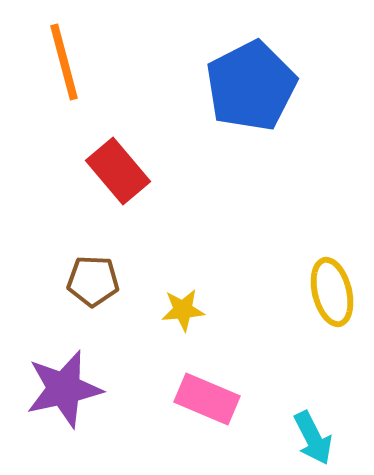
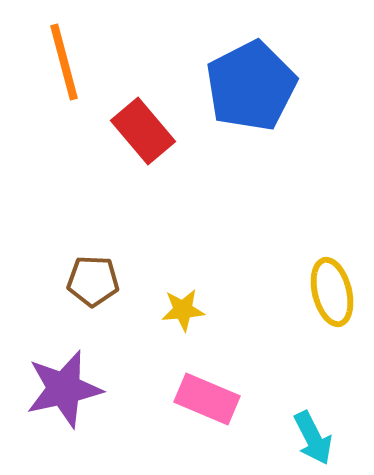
red rectangle: moved 25 px right, 40 px up
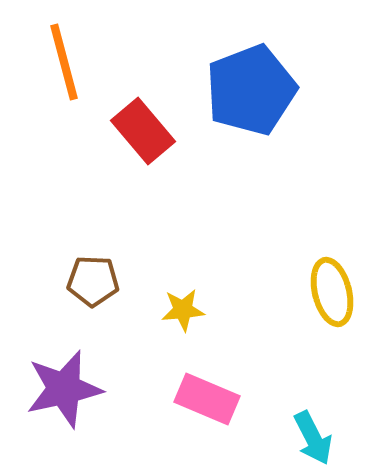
blue pentagon: moved 4 px down; rotated 6 degrees clockwise
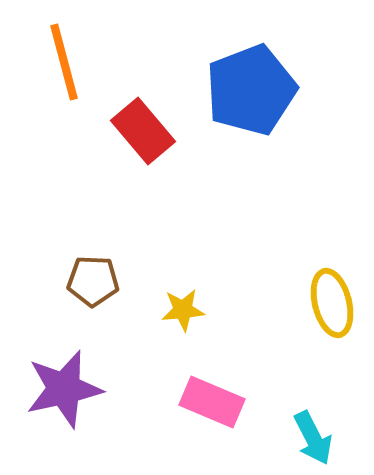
yellow ellipse: moved 11 px down
pink rectangle: moved 5 px right, 3 px down
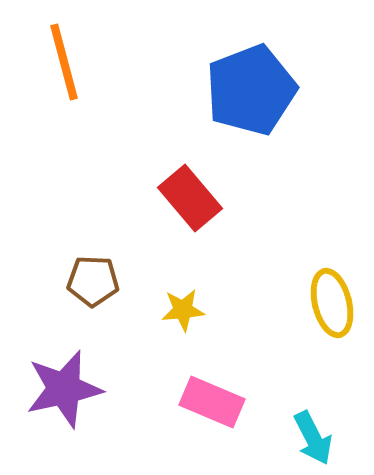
red rectangle: moved 47 px right, 67 px down
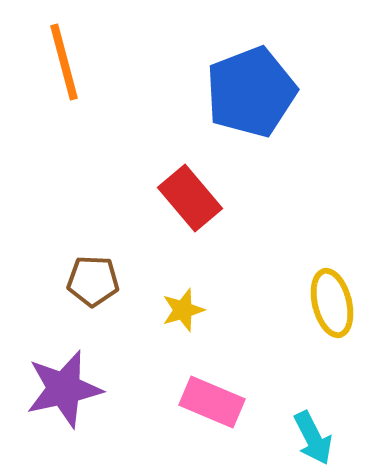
blue pentagon: moved 2 px down
yellow star: rotated 12 degrees counterclockwise
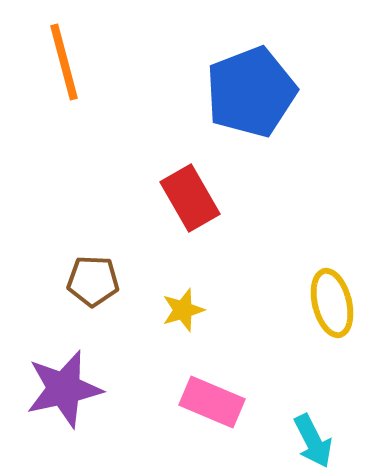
red rectangle: rotated 10 degrees clockwise
cyan arrow: moved 3 px down
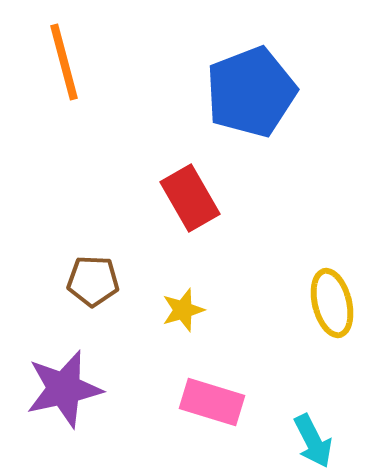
pink rectangle: rotated 6 degrees counterclockwise
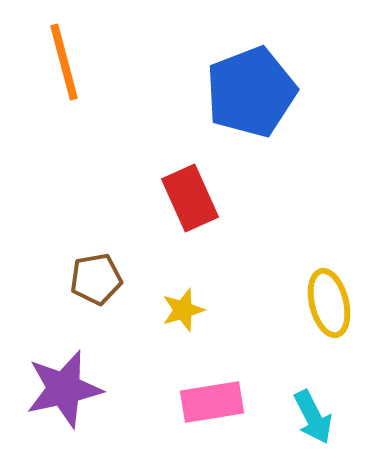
red rectangle: rotated 6 degrees clockwise
brown pentagon: moved 3 px right, 2 px up; rotated 12 degrees counterclockwise
yellow ellipse: moved 3 px left
pink rectangle: rotated 26 degrees counterclockwise
cyan arrow: moved 24 px up
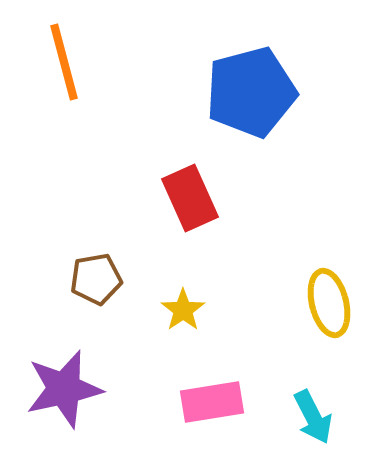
blue pentagon: rotated 6 degrees clockwise
yellow star: rotated 18 degrees counterclockwise
